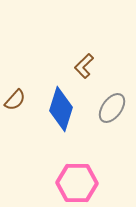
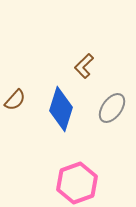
pink hexagon: rotated 21 degrees counterclockwise
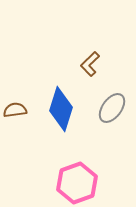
brown L-shape: moved 6 px right, 2 px up
brown semicircle: moved 10 px down; rotated 140 degrees counterclockwise
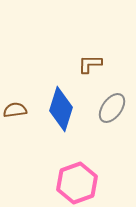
brown L-shape: rotated 45 degrees clockwise
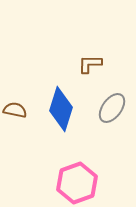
brown semicircle: rotated 20 degrees clockwise
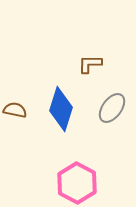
pink hexagon: rotated 12 degrees counterclockwise
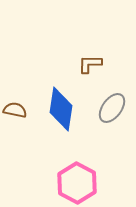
blue diamond: rotated 9 degrees counterclockwise
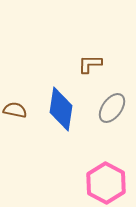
pink hexagon: moved 29 px right
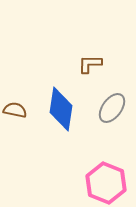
pink hexagon: rotated 6 degrees counterclockwise
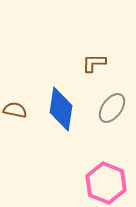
brown L-shape: moved 4 px right, 1 px up
